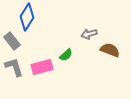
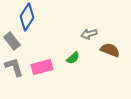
green semicircle: moved 7 px right, 3 px down
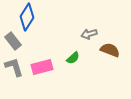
gray rectangle: moved 1 px right
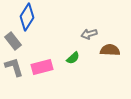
brown semicircle: rotated 18 degrees counterclockwise
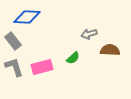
blue diamond: rotated 60 degrees clockwise
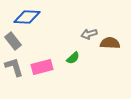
brown semicircle: moved 7 px up
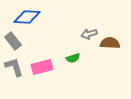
green semicircle: rotated 24 degrees clockwise
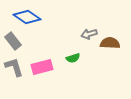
blue diamond: rotated 32 degrees clockwise
